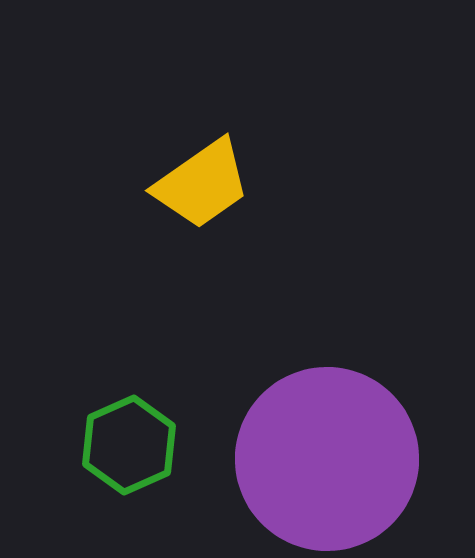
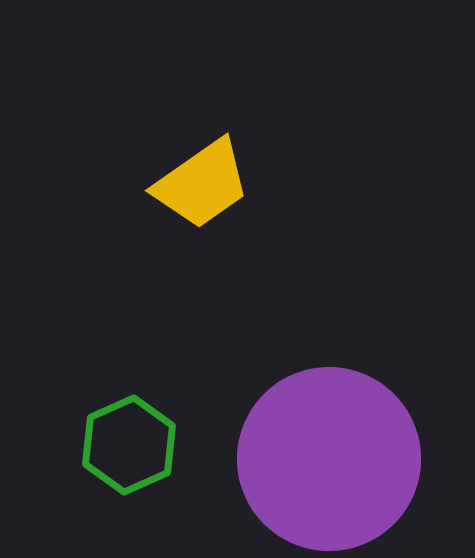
purple circle: moved 2 px right
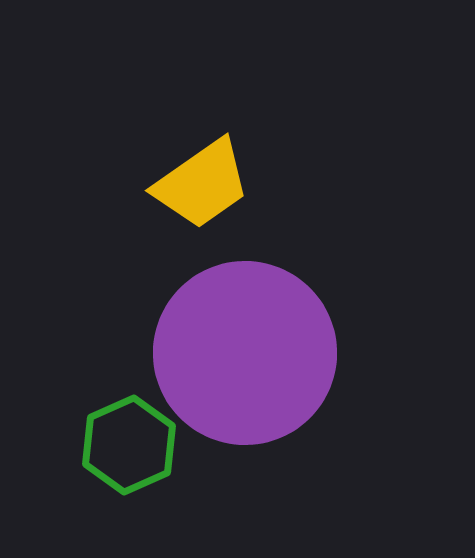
purple circle: moved 84 px left, 106 px up
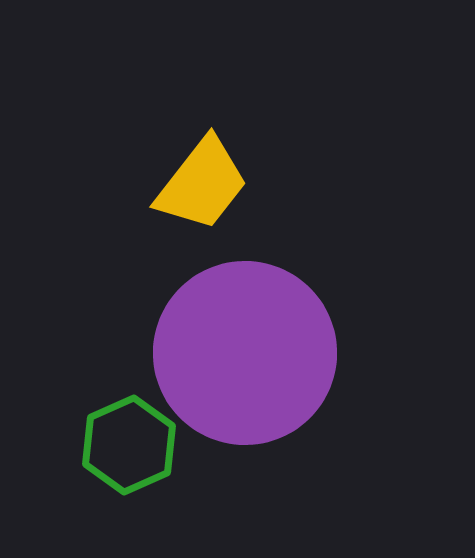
yellow trapezoid: rotated 17 degrees counterclockwise
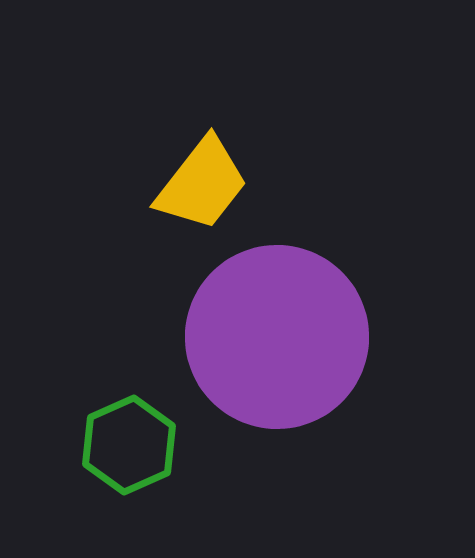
purple circle: moved 32 px right, 16 px up
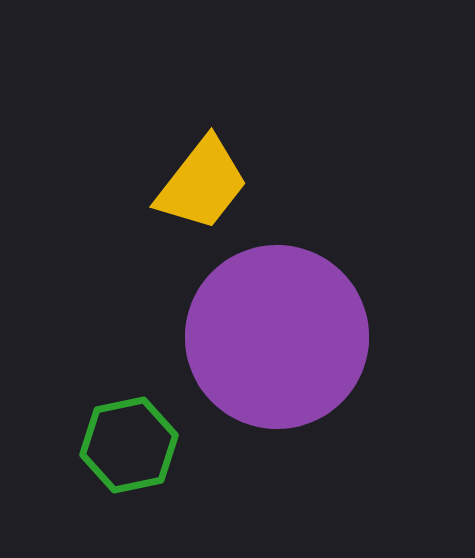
green hexagon: rotated 12 degrees clockwise
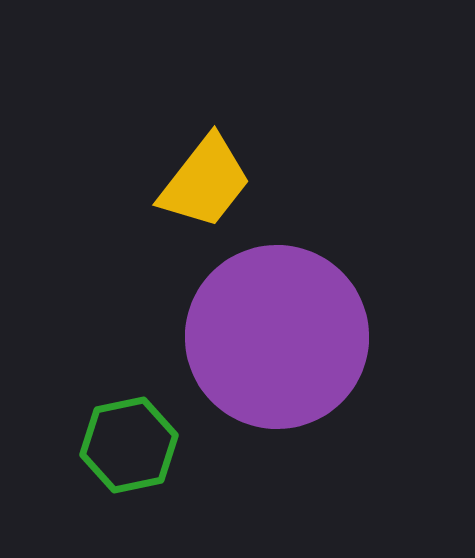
yellow trapezoid: moved 3 px right, 2 px up
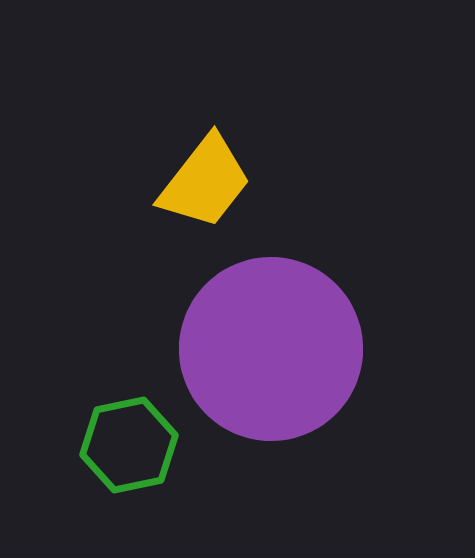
purple circle: moved 6 px left, 12 px down
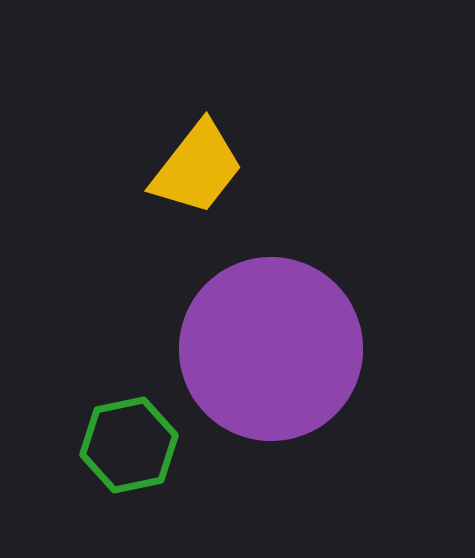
yellow trapezoid: moved 8 px left, 14 px up
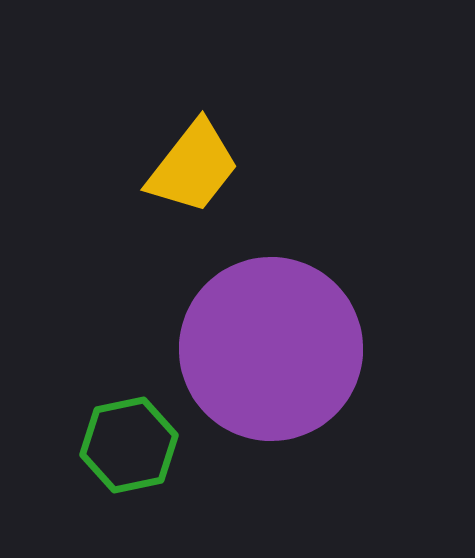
yellow trapezoid: moved 4 px left, 1 px up
